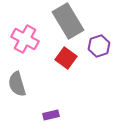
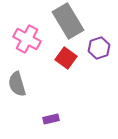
pink cross: moved 2 px right
purple hexagon: moved 2 px down
purple rectangle: moved 4 px down
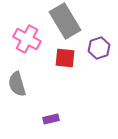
gray rectangle: moved 3 px left
red square: moved 1 px left; rotated 30 degrees counterclockwise
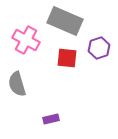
gray rectangle: rotated 36 degrees counterclockwise
pink cross: moved 1 px left, 1 px down
red square: moved 2 px right
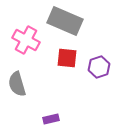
purple hexagon: moved 19 px down
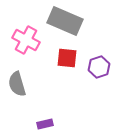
purple rectangle: moved 6 px left, 5 px down
